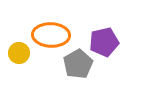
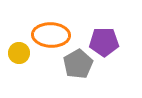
purple pentagon: rotated 12 degrees clockwise
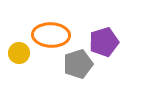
purple pentagon: rotated 16 degrees counterclockwise
gray pentagon: rotated 12 degrees clockwise
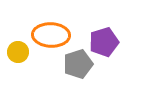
yellow circle: moved 1 px left, 1 px up
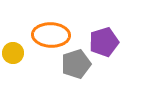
yellow circle: moved 5 px left, 1 px down
gray pentagon: moved 2 px left
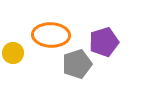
gray pentagon: moved 1 px right
